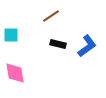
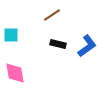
brown line: moved 1 px right, 1 px up
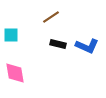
brown line: moved 1 px left, 2 px down
blue L-shape: rotated 60 degrees clockwise
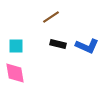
cyan square: moved 5 px right, 11 px down
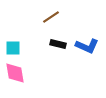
cyan square: moved 3 px left, 2 px down
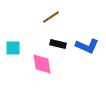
pink diamond: moved 27 px right, 9 px up
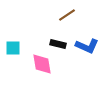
brown line: moved 16 px right, 2 px up
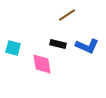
cyan square: rotated 14 degrees clockwise
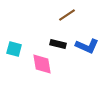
cyan square: moved 1 px right, 1 px down
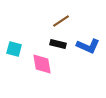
brown line: moved 6 px left, 6 px down
blue L-shape: moved 1 px right
